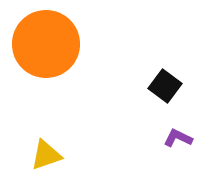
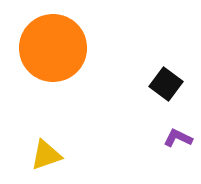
orange circle: moved 7 px right, 4 px down
black square: moved 1 px right, 2 px up
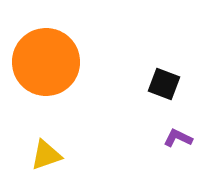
orange circle: moved 7 px left, 14 px down
black square: moved 2 px left; rotated 16 degrees counterclockwise
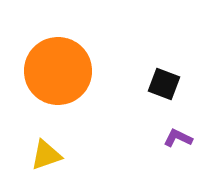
orange circle: moved 12 px right, 9 px down
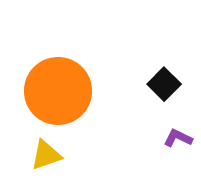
orange circle: moved 20 px down
black square: rotated 24 degrees clockwise
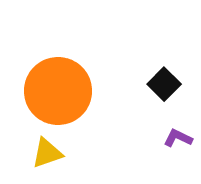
yellow triangle: moved 1 px right, 2 px up
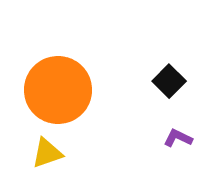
black square: moved 5 px right, 3 px up
orange circle: moved 1 px up
